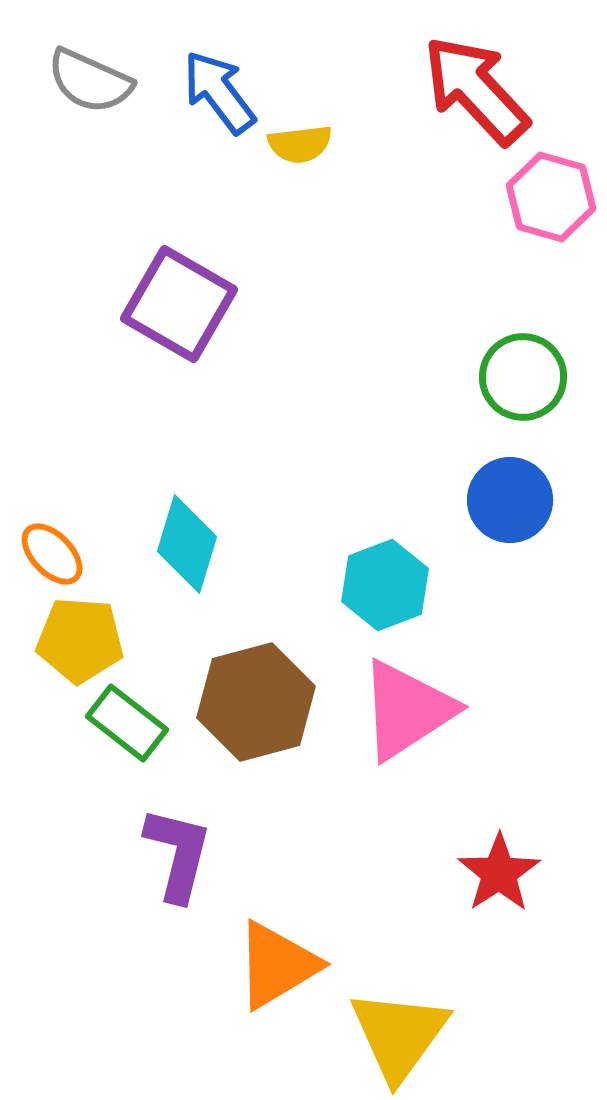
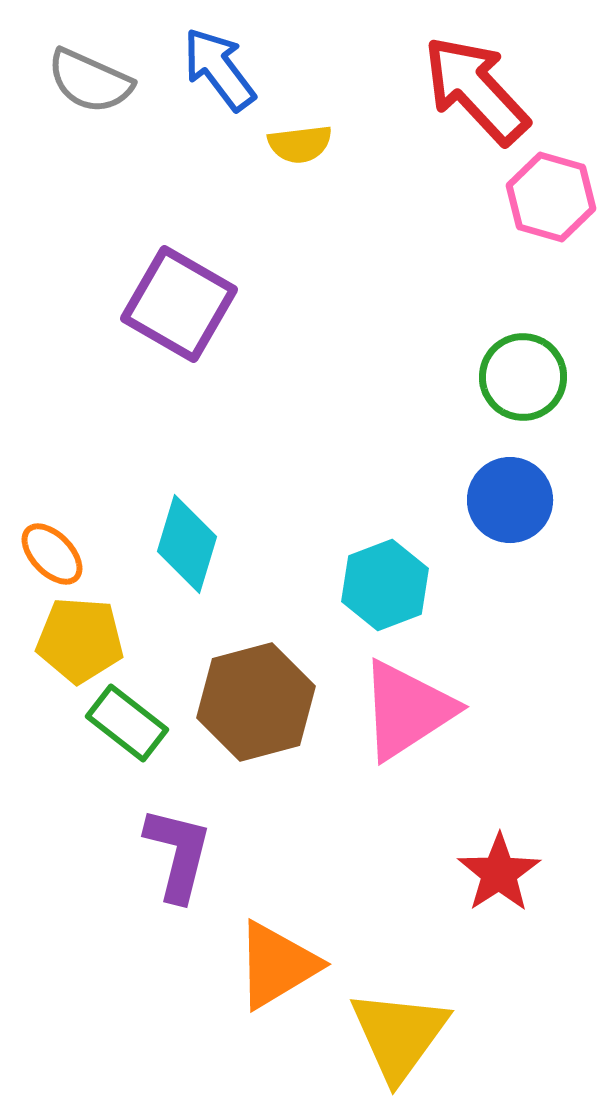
blue arrow: moved 23 px up
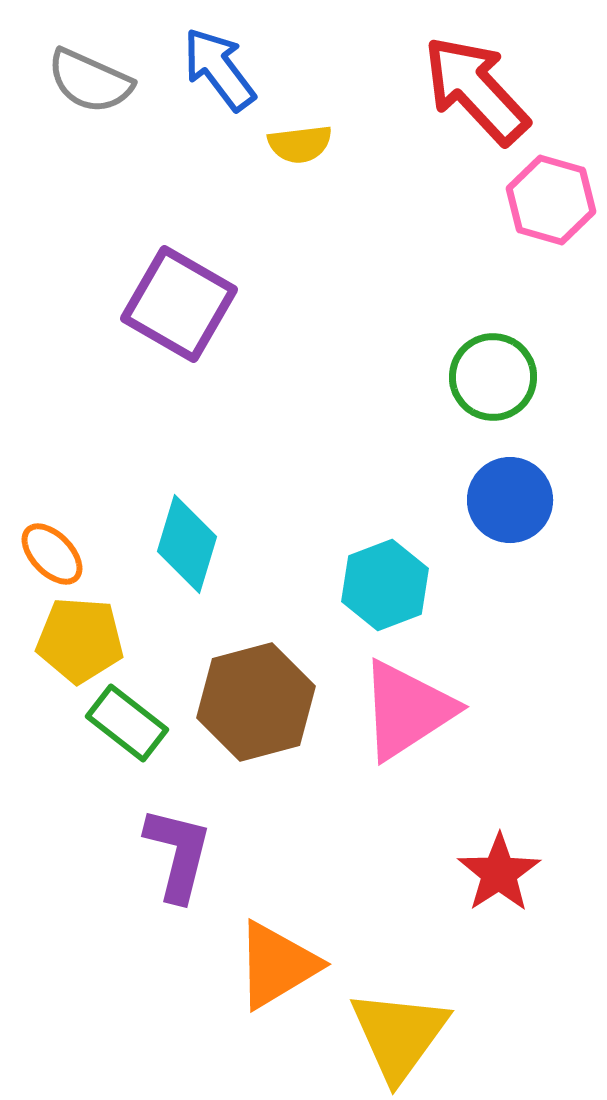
pink hexagon: moved 3 px down
green circle: moved 30 px left
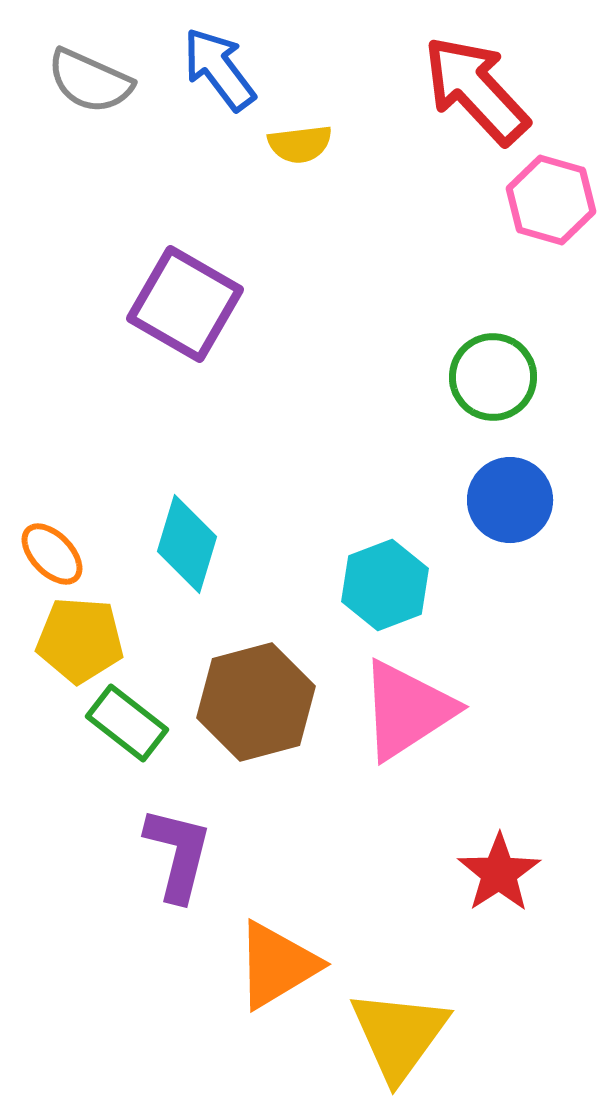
purple square: moved 6 px right
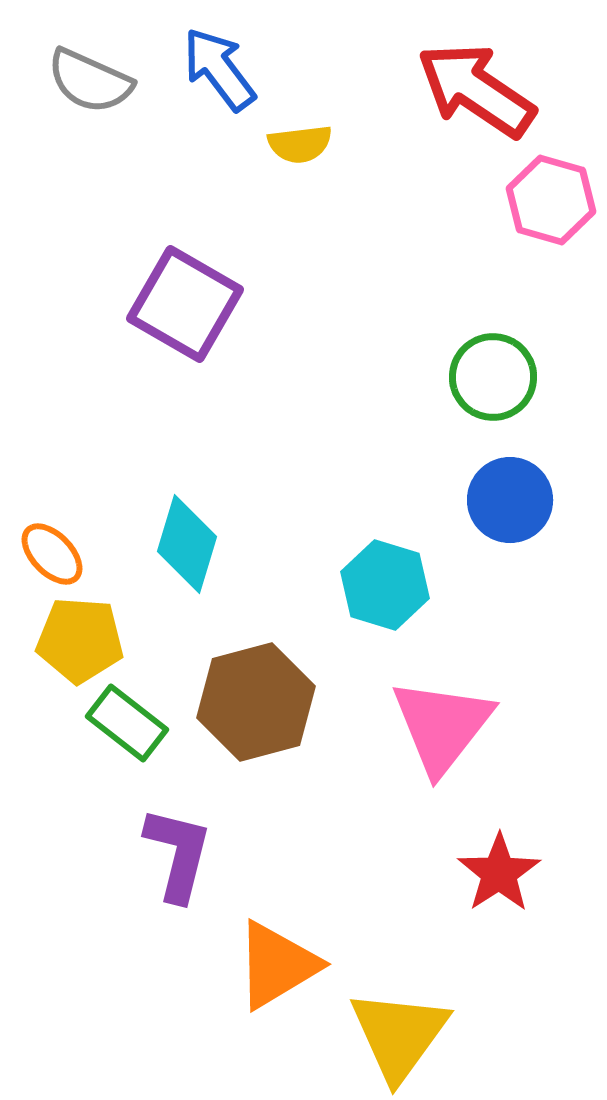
red arrow: rotated 13 degrees counterclockwise
cyan hexagon: rotated 22 degrees counterclockwise
pink triangle: moved 35 px right, 16 px down; rotated 19 degrees counterclockwise
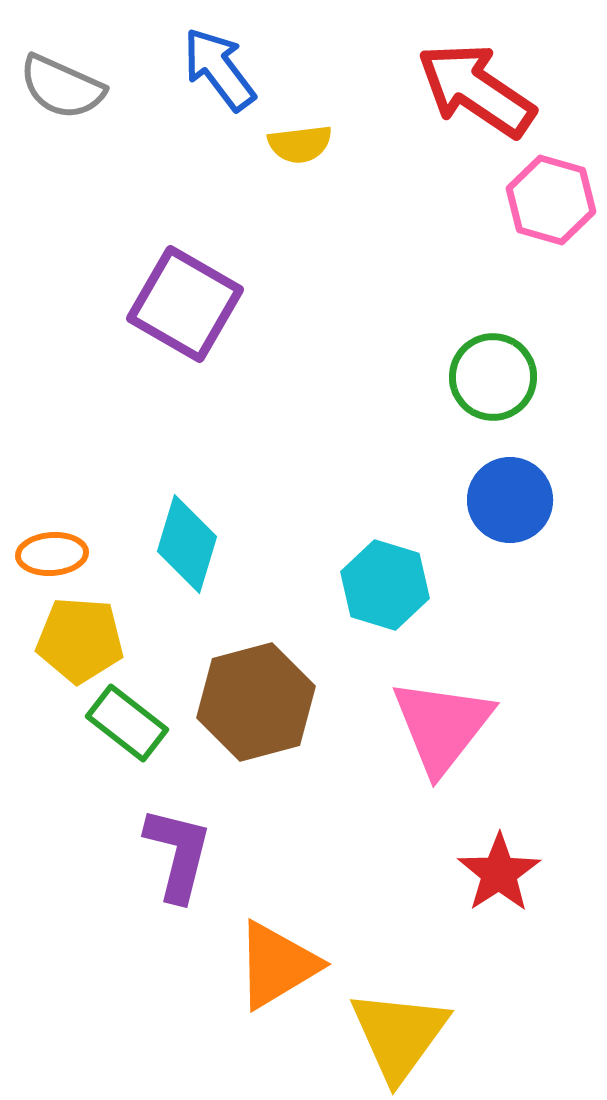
gray semicircle: moved 28 px left, 6 px down
orange ellipse: rotated 50 degrees counterclockwise
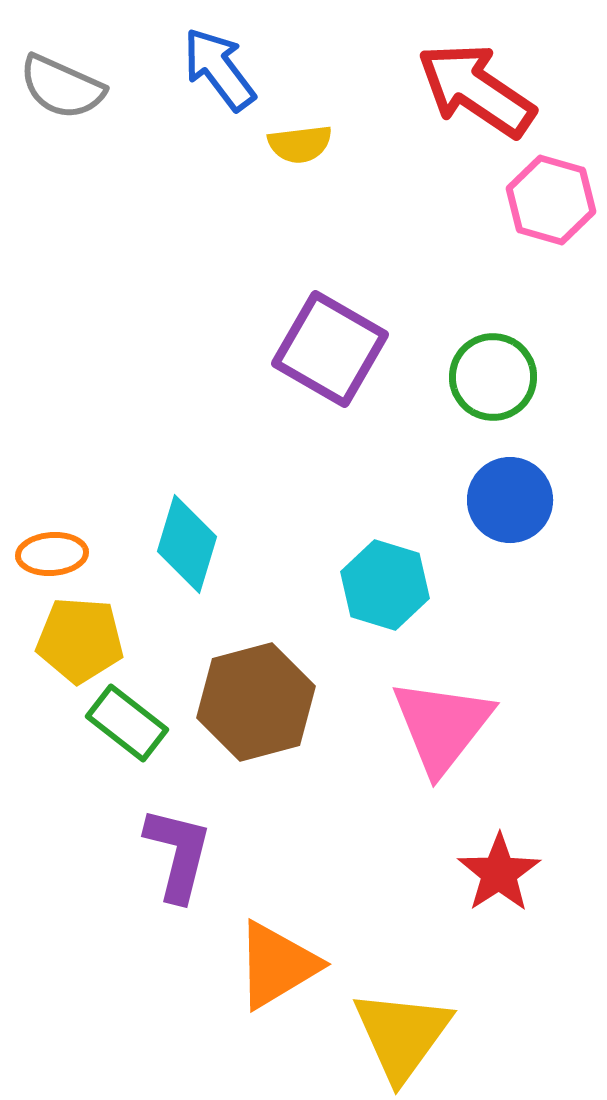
purple square: moved 145 px right, 45 px down
yellow triangle: moved 3 px right
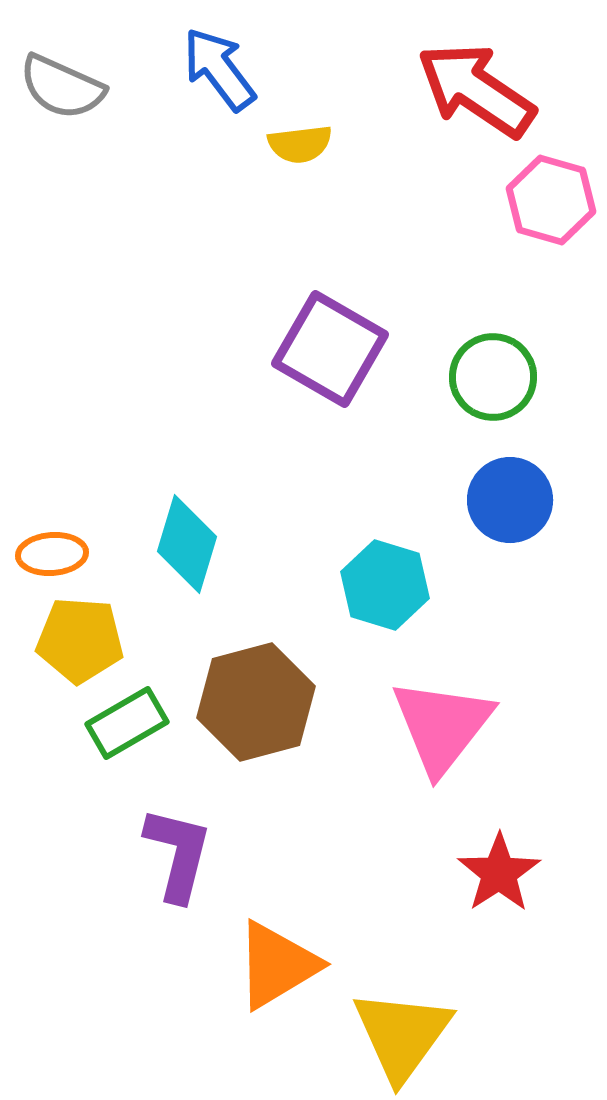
green rectangle: rotated 68 degrees counterclockwise
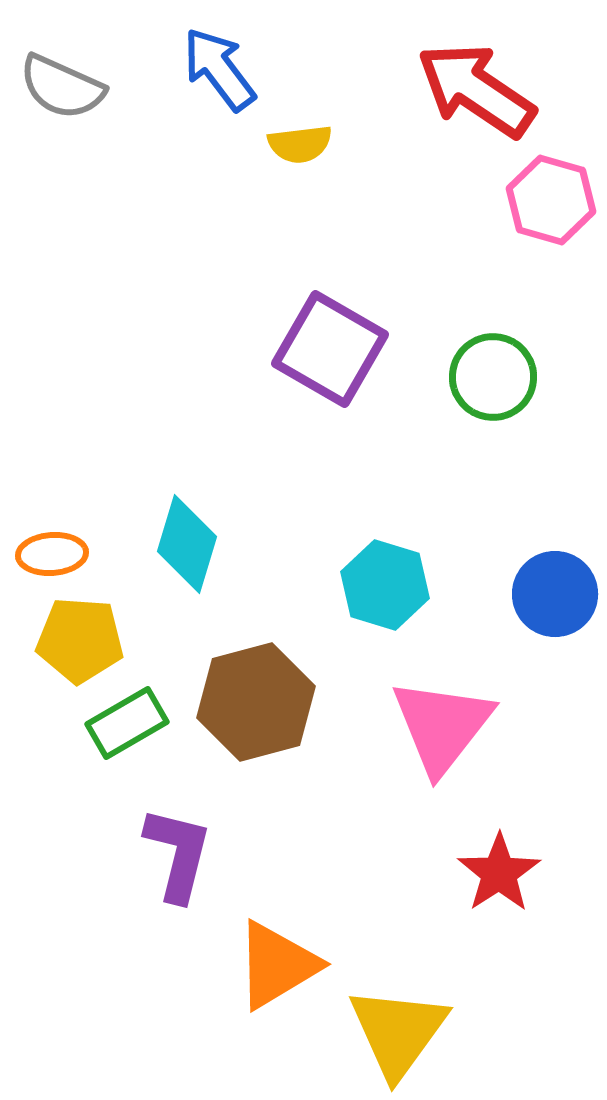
blue circle: moved 45 px right, 94 px down
yellow triangle: moved 4 px left, 3 px up
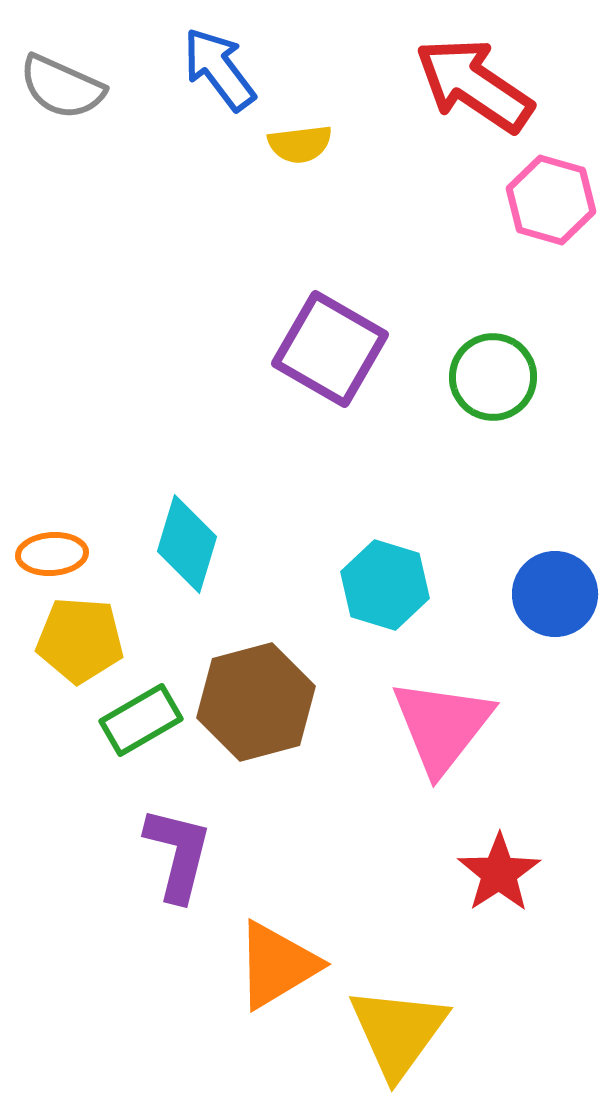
red arrow: moved 2 px left, 5 px up
green rectangle: moved 14 px right, 3 px up
